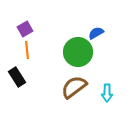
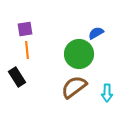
purple square: rotated 21 degrees clockwise
green circle: moved 1 px right, 2 px down
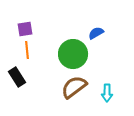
green circle: moved 6 px left
